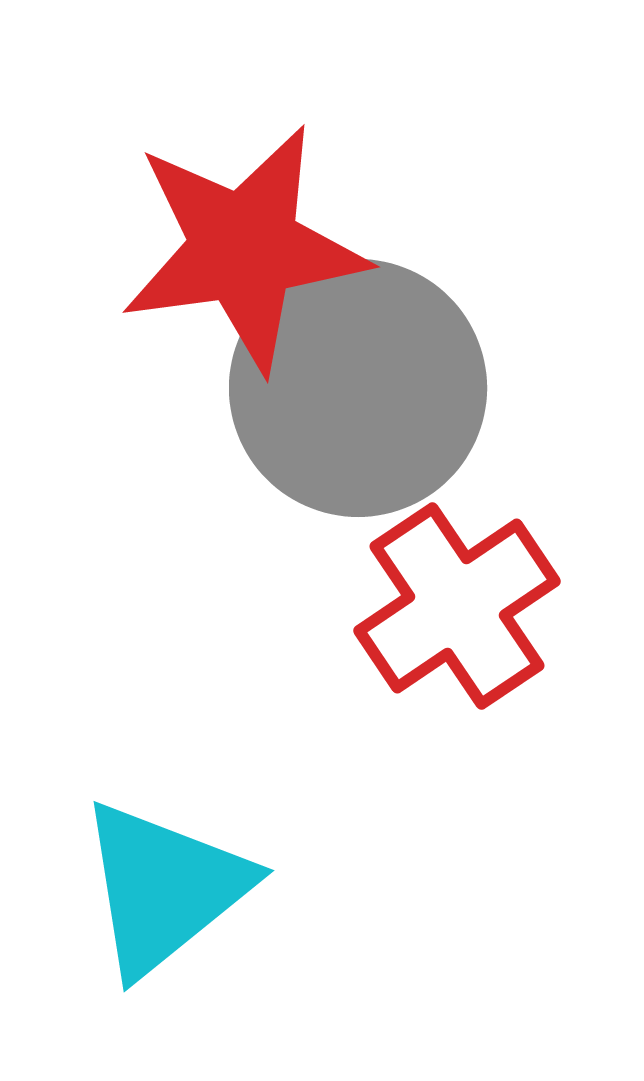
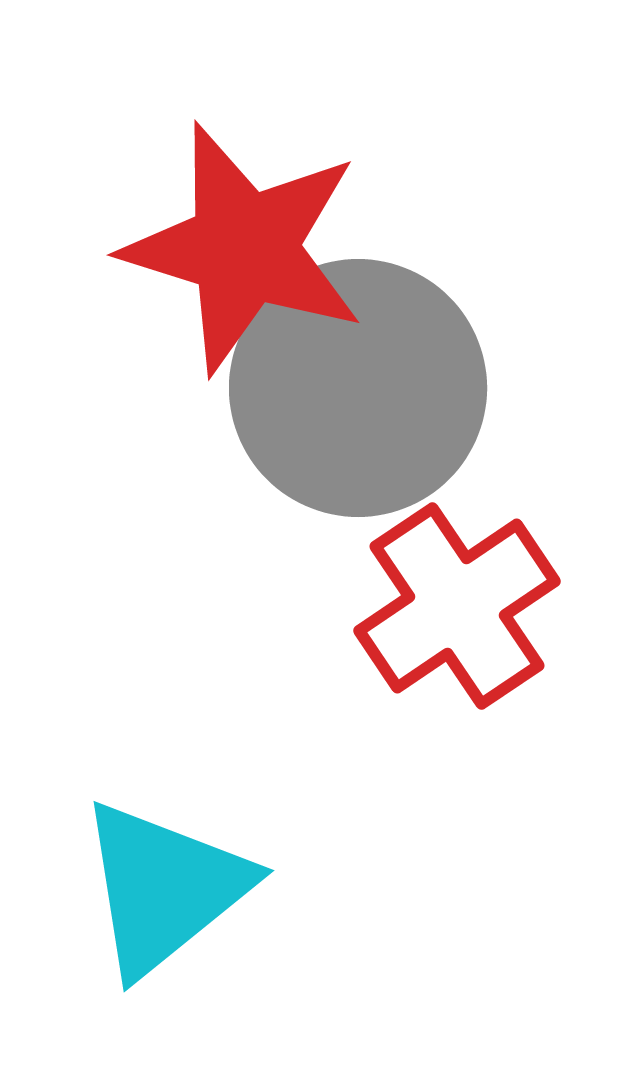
red star: rotated 25 degrees clockwise
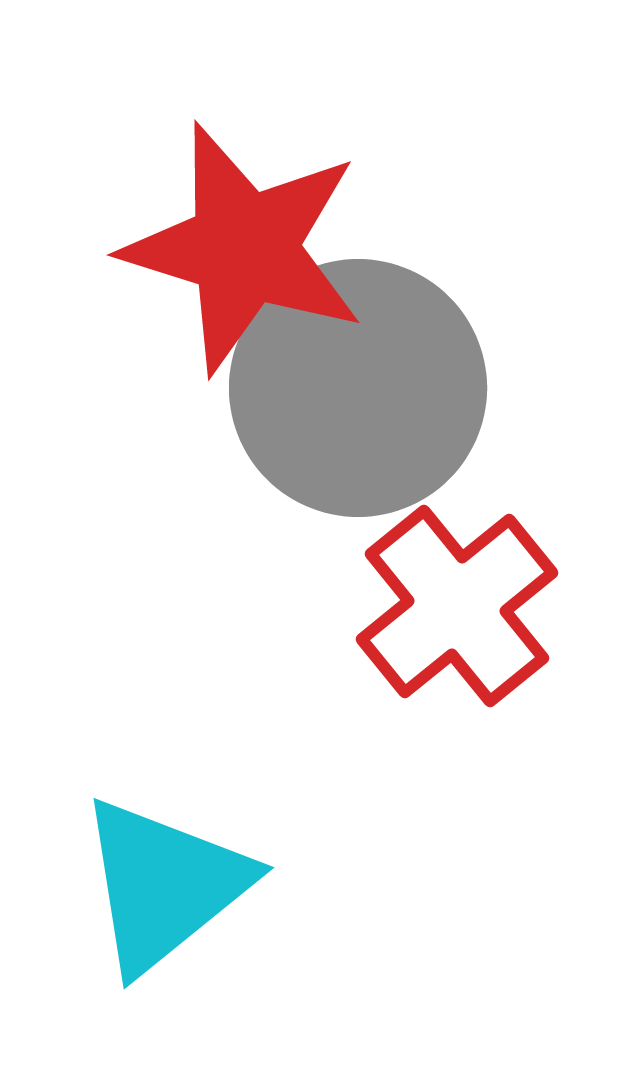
red cross: rotated 5 degrees counterclockwise
cyan triangle: moved 3 px up
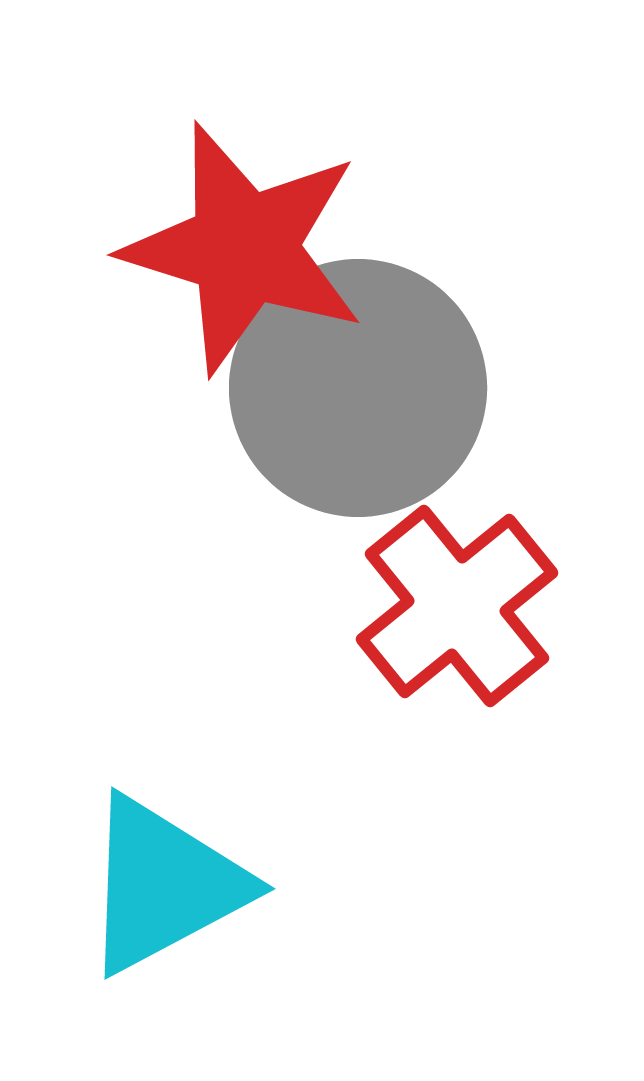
cyan triangle: rotated 11 degrees clockwise
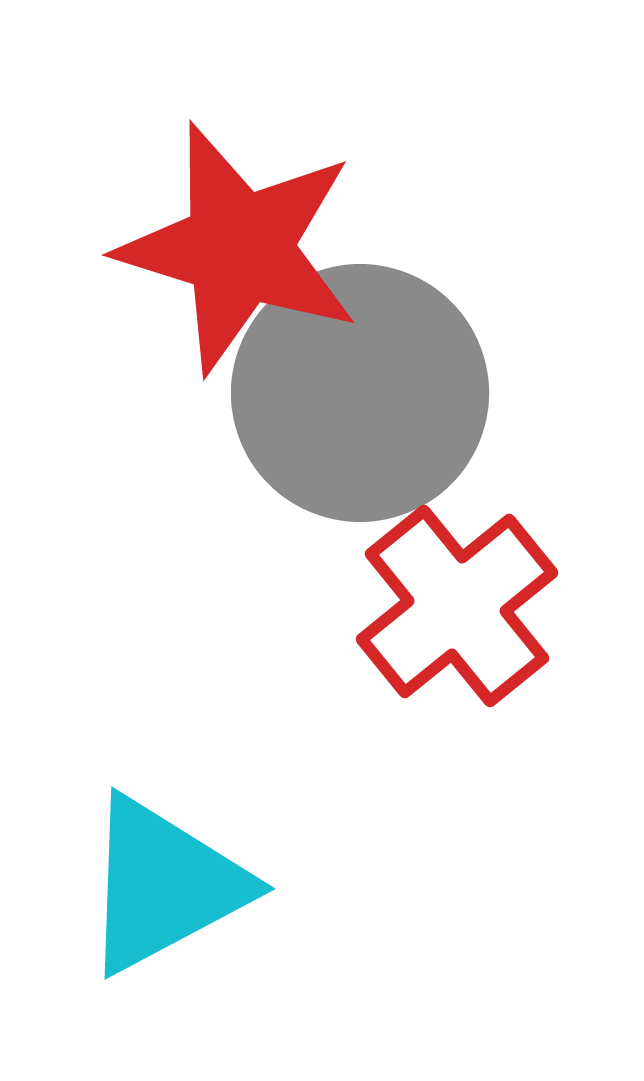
red star: moved 5 px left
gray circle: moved 2 px right, 5 px down
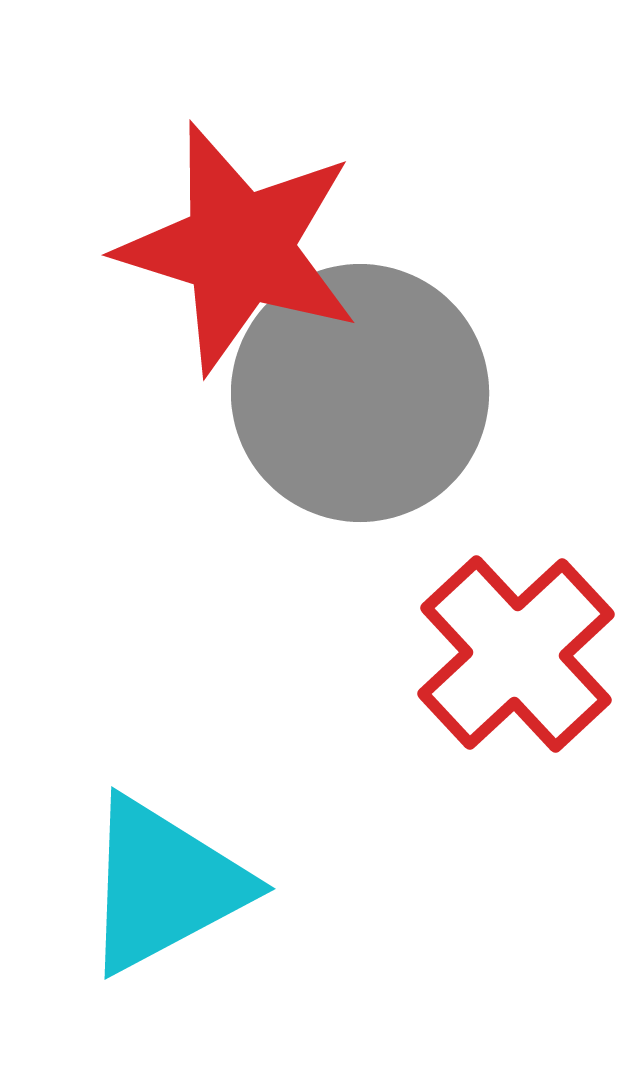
red cross: moved 59 px right, 48 px down; rotated 4 degrees counterclockwise
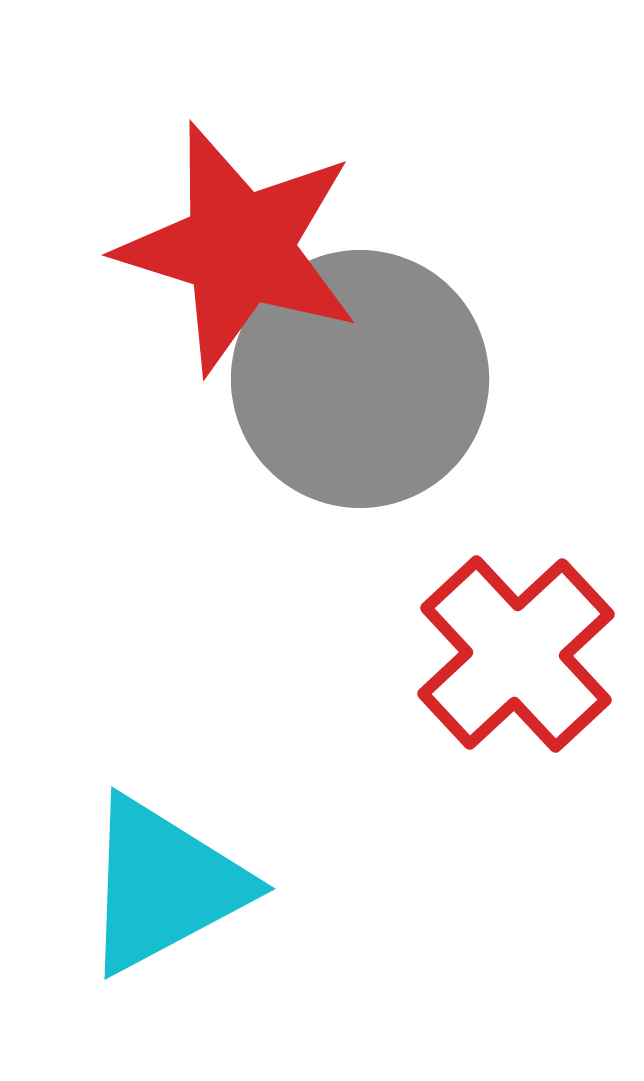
gray circle: moved 14 px up
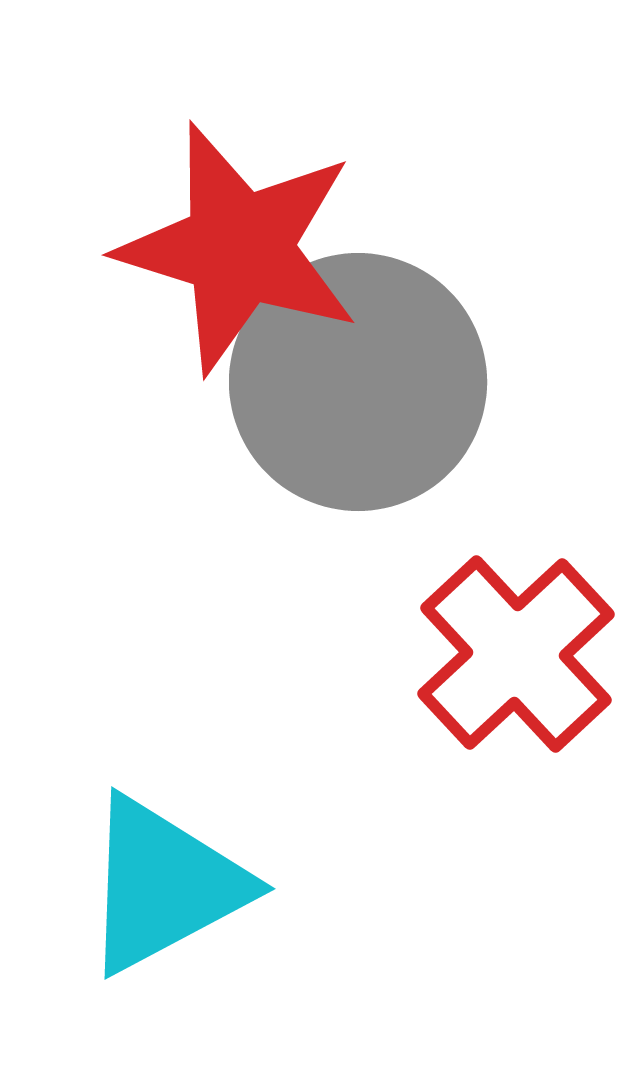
gray circle: moved 2 px left, 3 px down
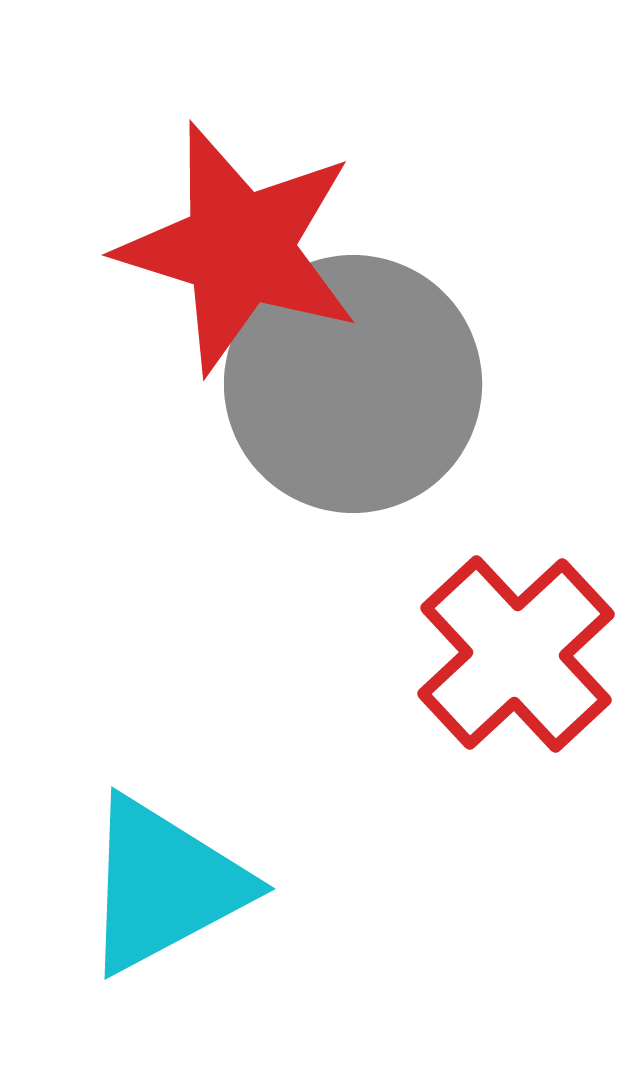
gray circle: moved 5 px left, 2 px down
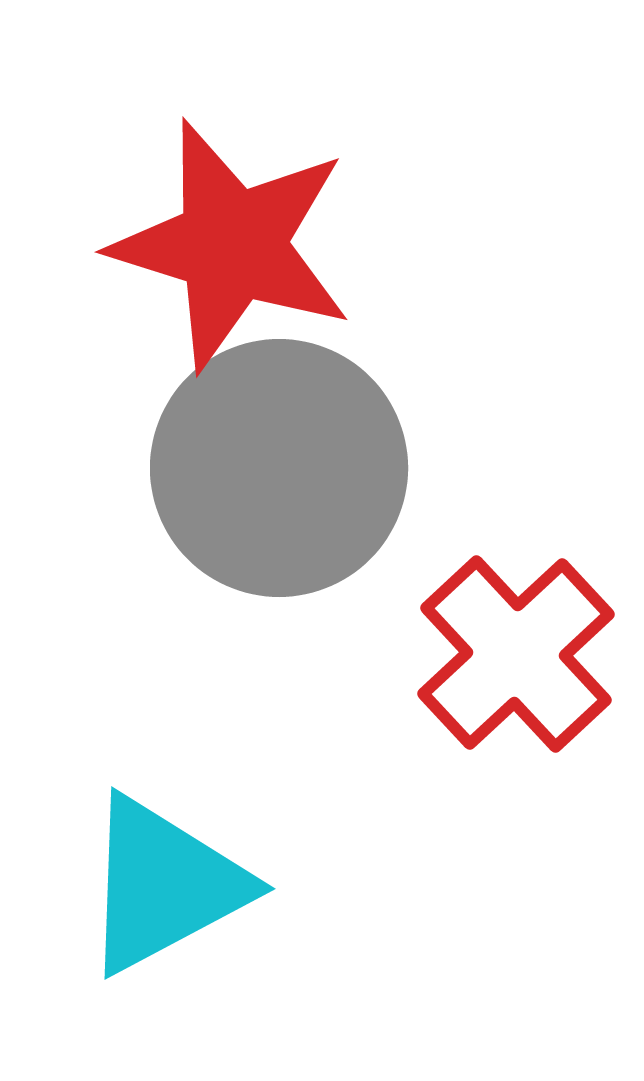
red star: moved 7 px left, 3 px up
gray circle: moved 74 px left, 84 px down
